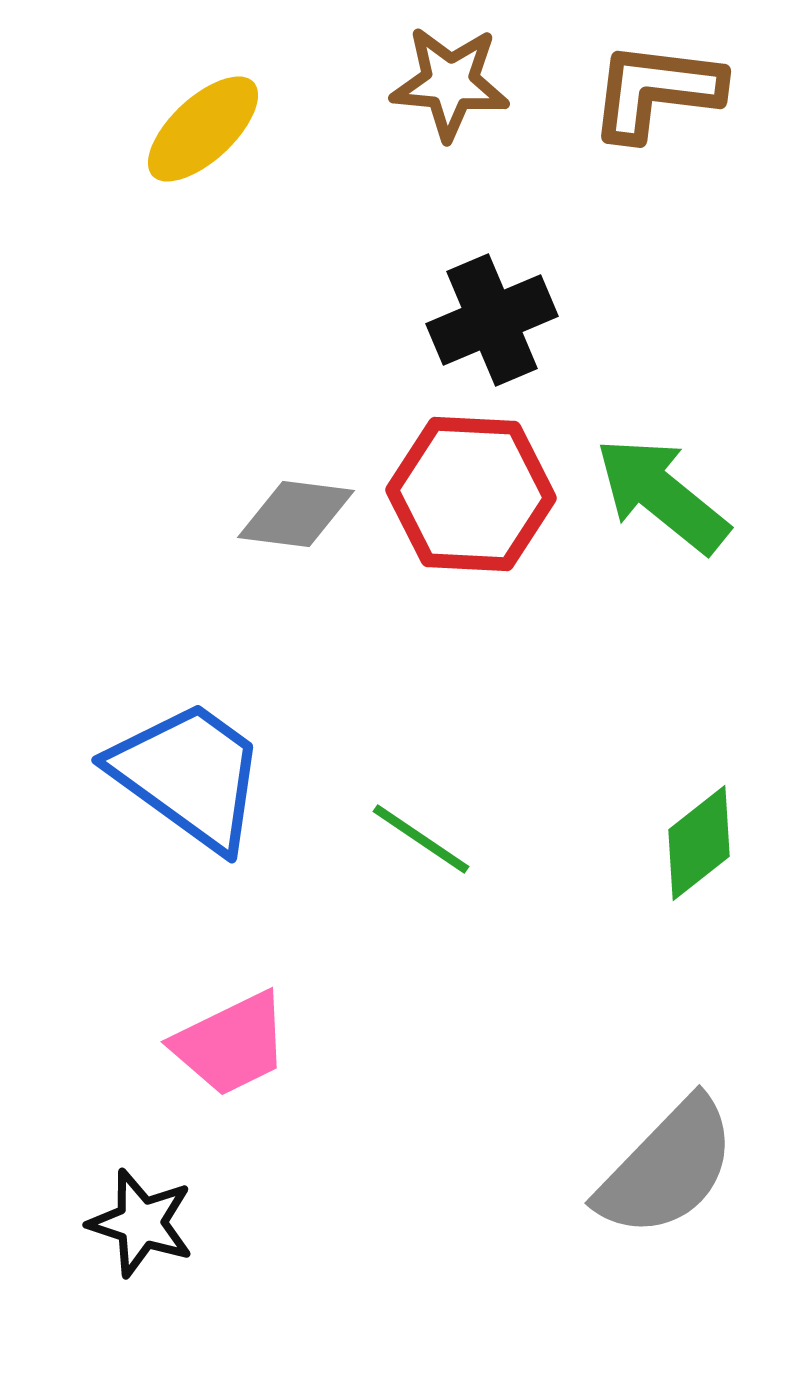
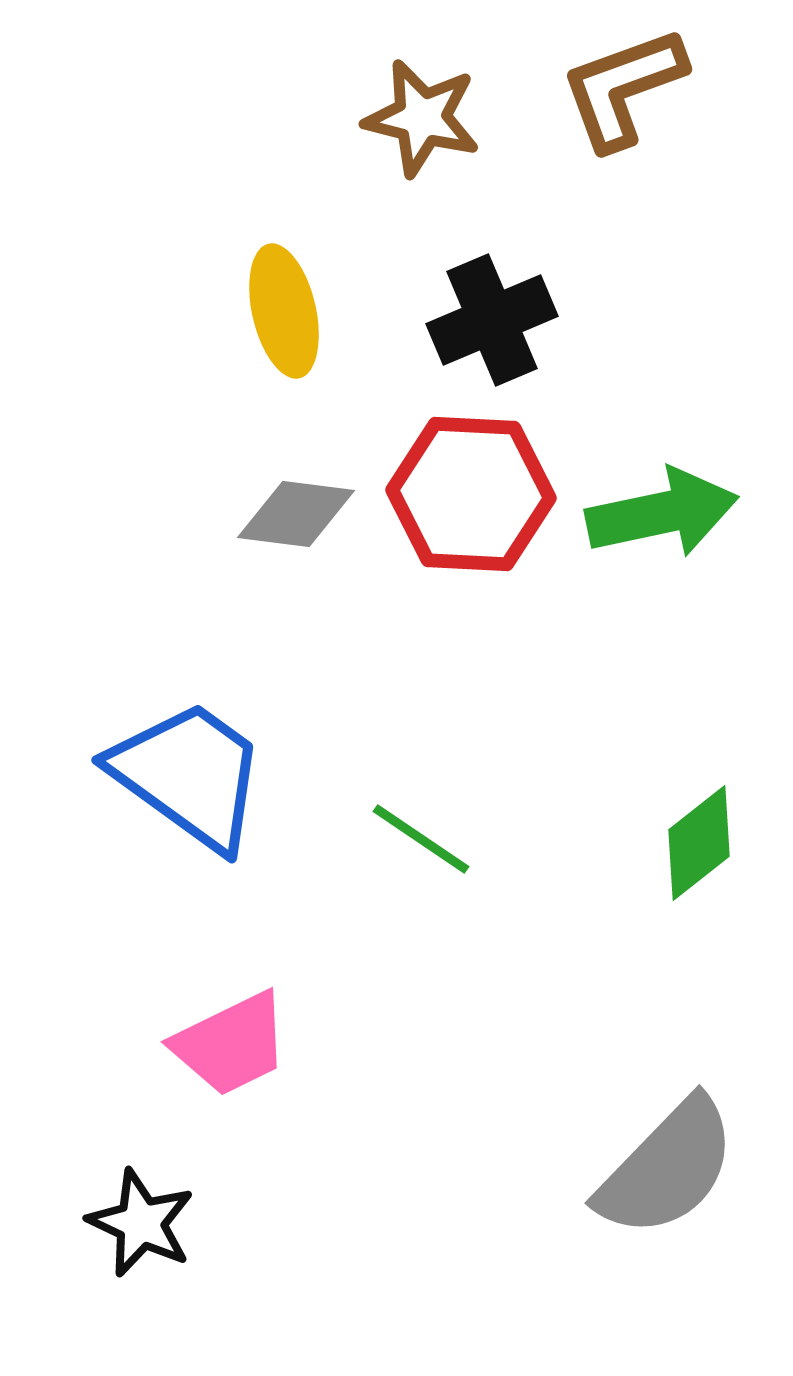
brown star: moved 28 px left, 35 px down; rotated 9 degrees clockwise
brown L-shape: moved 33 px left, 3 px up; rotated 27 degrees counterclockwise
yellow ellipse: moved 81 px right, 182 px down; rotated 60 degrees counterclockwise
green arrow: moved 18 px down; rotated 129 degrees clockwise
black star: rotated 7 degrees clockwise
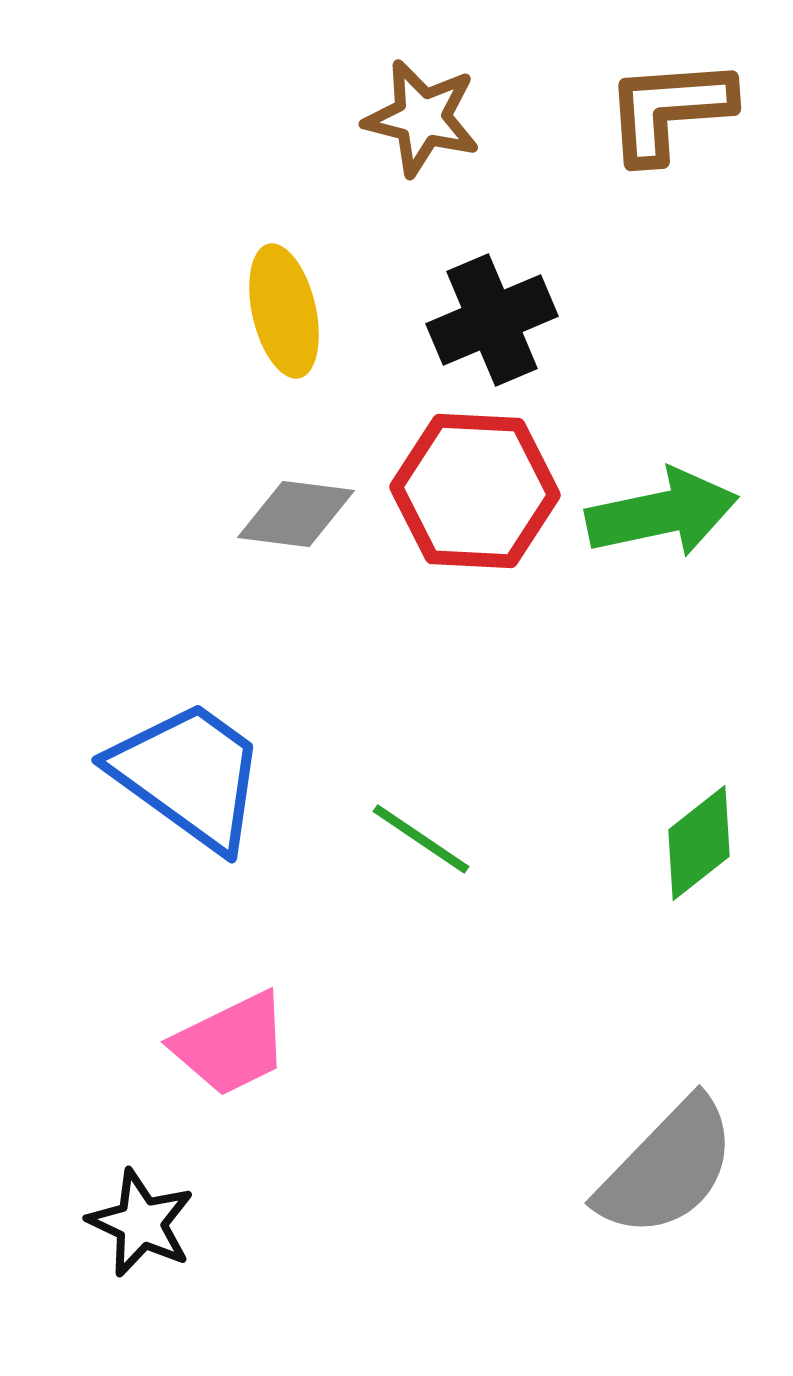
brown L-shape: moved 46 px right, 22 px down; rotated 16 degrees clockwise
red hexagon: moved 4 px right, 3 px up
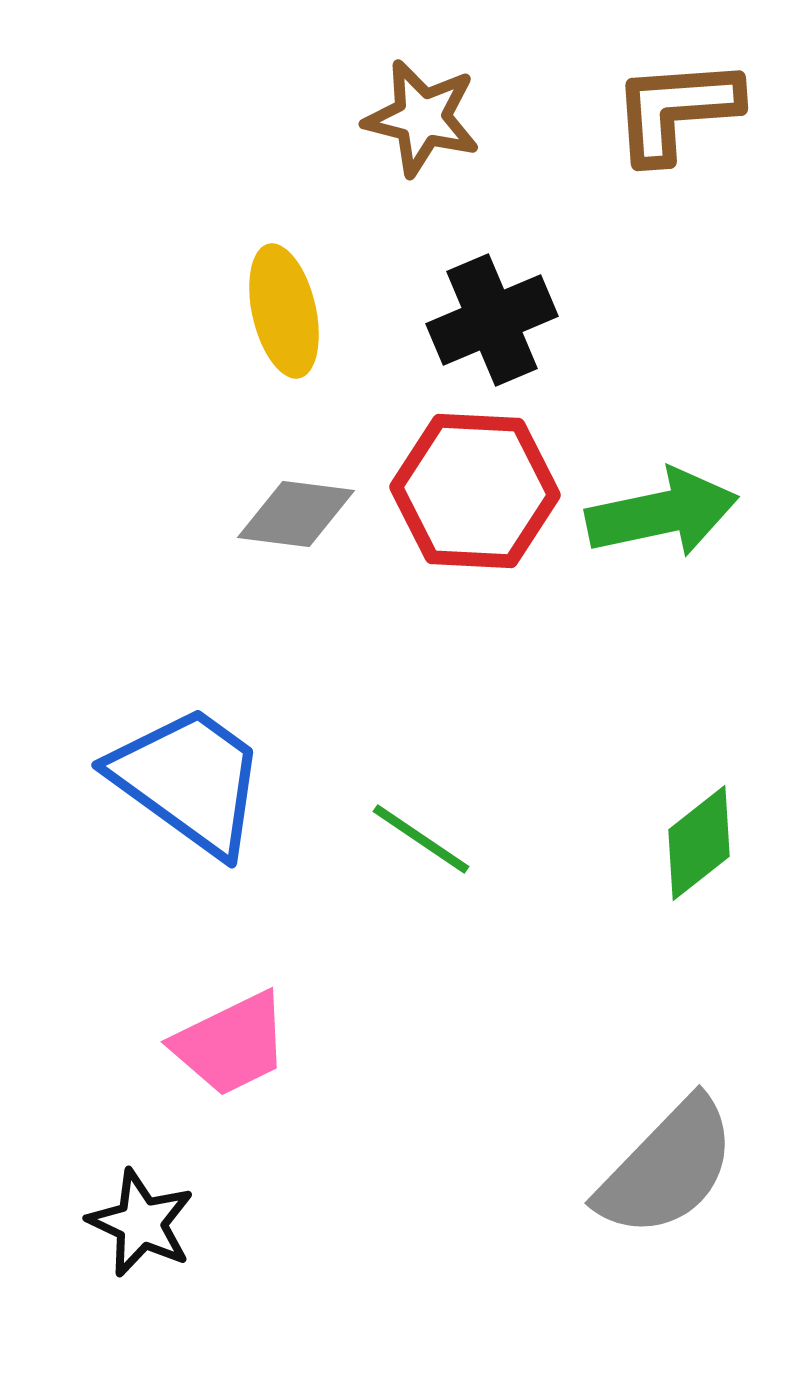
brown L-shape: moved 7 px right
blue trapezoid: moved 5 px down
